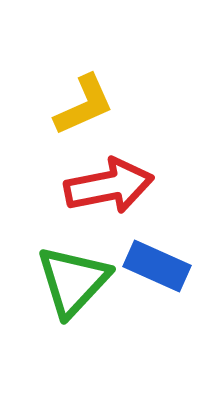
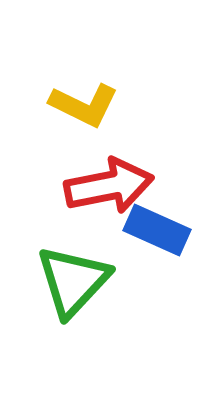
yellow L-shape: rotated 50 degrees clockwise
blue rectangle: moved 36 px up
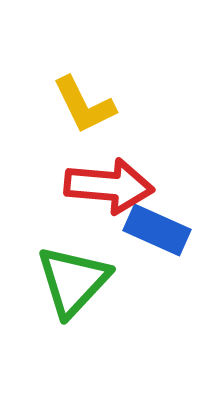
yellow L-shape: rotated 38 degrees clockwise
red arrow: rotated 16 degrees clockwise
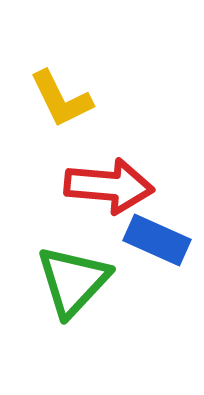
yellow L-shape: moved 23 px left, 6 px up
blue rectangle: moved 10 px down
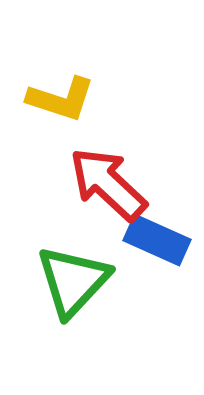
yellow L-shape: rotated 46 degrees counterclockwise
red arrow: moved 1 px left, 2 px up; rotated 142 degrees counterclockwise
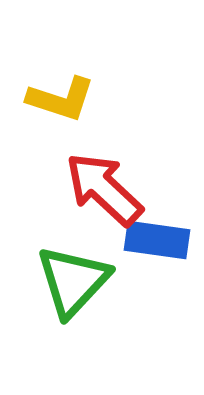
red arrow: moved 4 px left, 5 px down
blue rectangle: rotated 16 degrees counterclockwise
